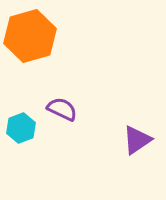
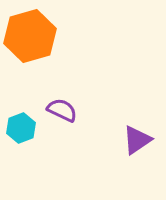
purple semicircle: moved 1 px down
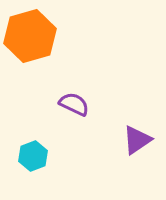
purple semicircle: moved 12 px right, 6 px up
cyan hexagon: moved 12 px right, 28 px down
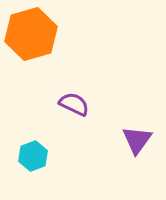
orange hexagon: moved 1 px right, 2 px up
purple triangle: rotated 20 degrees counterclockwise
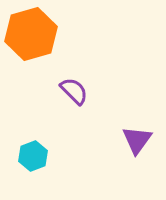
purple semicircle: moved 13 px up; rotated 20 degrees clockwise
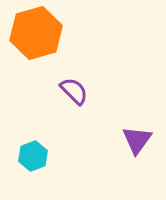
orange hexagon: moved 5 px right, 1 px up
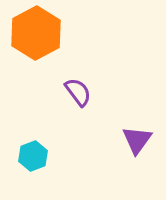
orange hexagon: rotated 12 degrees counterclockwise
purple semicircle: moved 4 px right, 1 px down; rotated 8 degrees clockwise
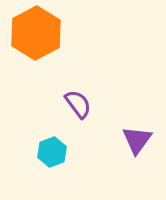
purple semicircle: moved 12 px down
cyan hexagon: moved 19 px right, 4 px up
